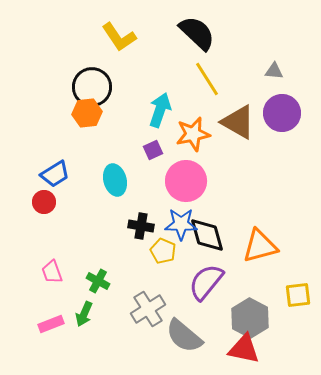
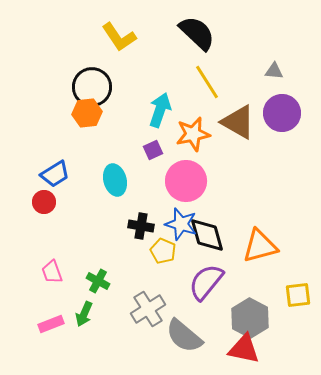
yellow line: moved 3 px down
blue star: rotated 16 degrees clockwise
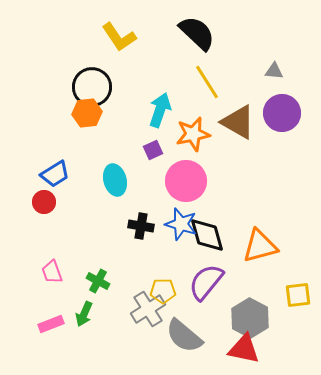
yellow pentagon: moved 40 px down; rotated 25 degrees counterclockwise
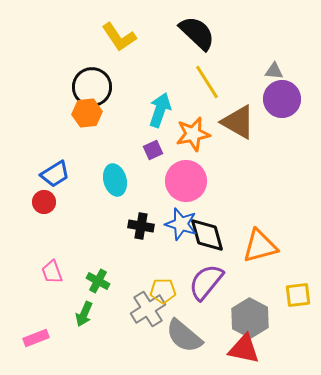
purple circle: moved 14 px up
pink rectangle: moved 15 px left, 14 px down
